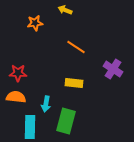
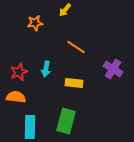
yellow arrow: rotated 72 degrees counterclockwise
red star: moved 1 px right, 1 px up; rotated 24 degrees counterclockwise
cyan arrow: moved 35 px up
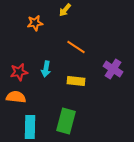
red star: rotated 12 degrees clockwise
yellow rectangle: moved 2 px right, 2 px up
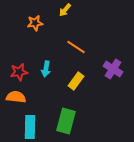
yellow rectangle: rotated 60 degrees counterclockwise
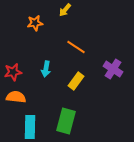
red star: moved 6 px left
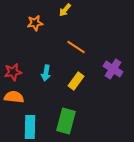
cyan arrow: moved 4 px down
orange semicircle: moved 2 px left
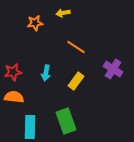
yellow arrow: moved 2 px left, 3 px down; rotated 40 degrees clockwise
green rectangle: rotated 35 degrees counterclockwise
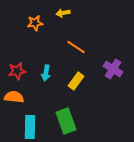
red star: moved 4 px right, 1 px up
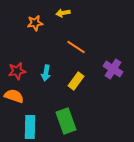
orange semicircle: moved 1 px up; rotated 12 degrees clockwise
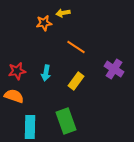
orange star: moved 9 px right
purple cross: moved 1 px right
